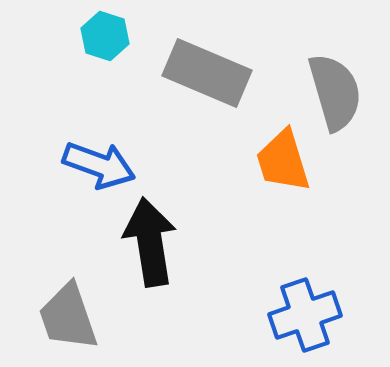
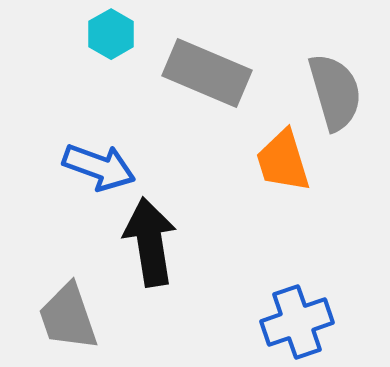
cyan hexagon: moved 6 px right, 2 px up; rotated 12 degrees clockwise
blue arrow: moved 2 px down
blue cross: moved 8 px left, 7 px down
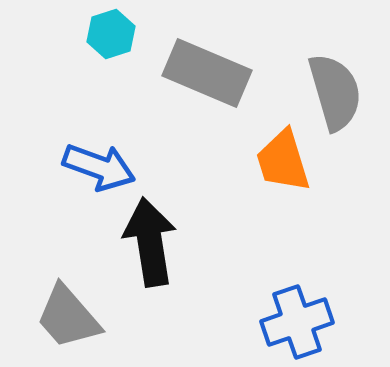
cyan hexagon: rotated 12 degrees clockwise
gray trapezoid: rotated 22 degrees counterclockwise
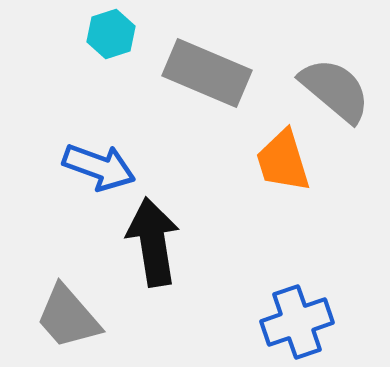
gray semicircle: moved 2 px up; rotated 34 degrees counterclockwise
black arrow: moved 3 px right
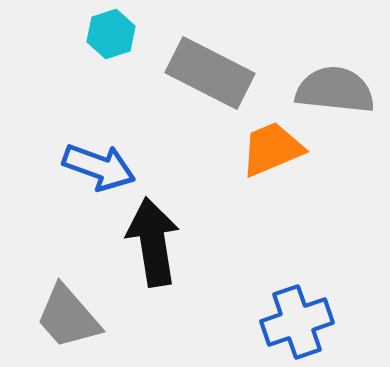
gray rectangle: moved 3 px right; rotated 4 degrees clockwise
gray semicircle: rotated 34 degrees counterclockwise
orange trapezoid: moved 11 px left, 12 px up; rotated 84 degrees clockwise
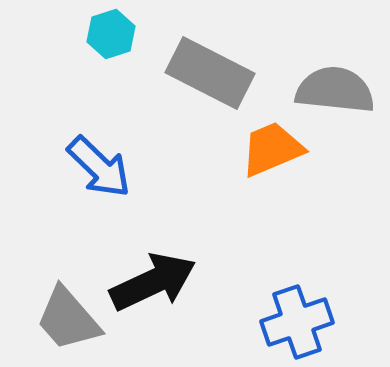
blue arrow: rotated 24 degrees clockwise
black arrow: moved 40 px down; rotated 74 degrees clockwise
gray trapezoid: moved 2 px down
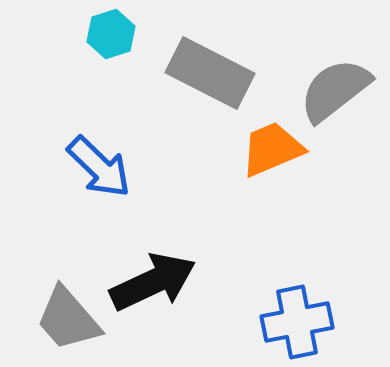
gray semicircle: rotated 44 degrees counterclockwise
blue cross: rotated 8 degrees clockwise
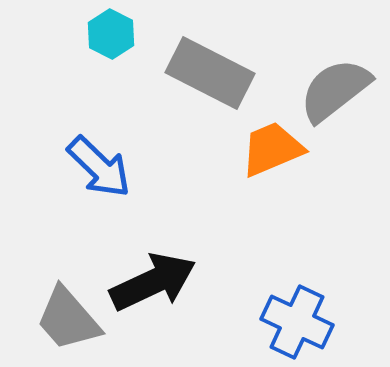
cyan hexagon: rotated 15 degrees counterclockwise
blue cross: rotated 36 degrees clockwise
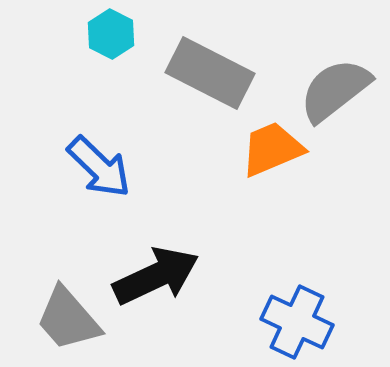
black arrow: moved 3 px right, 6 px up
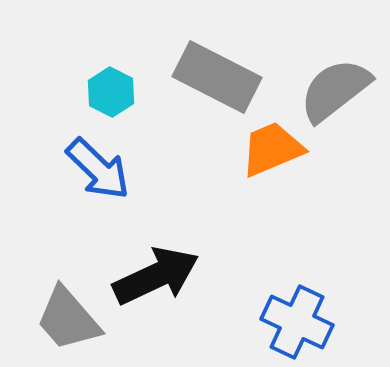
cyan hexagon: moved 58 px down
gray rectangle: moved 7 px right, 4 px down
blue arrow: moved 1 px left, 2 px down
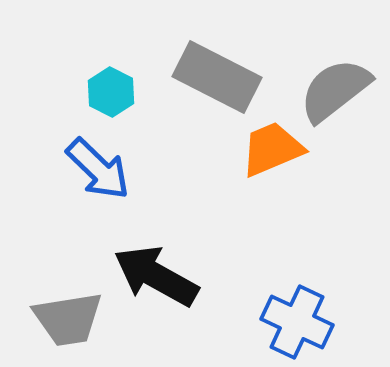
black arrow: rotated 126 degrees counterclockwise
gray trapezoid: rotated 58 degrees counterclockwise
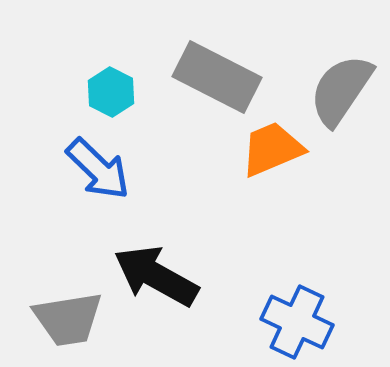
gray semicircle: moved 6 px right; rotated 18 degrees counterclockwise
